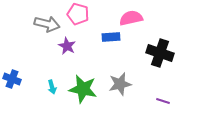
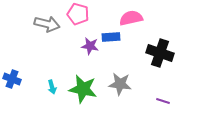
purple star: moved 23 px right; rotated 18 degrees counterclockwise
gray star: rotated 20 degrees clockwise
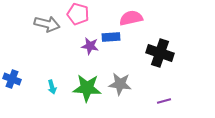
green star: moved 4 px right, 1 px up; rotated 8 degrees counterclockwise
purple line: moved 1 px right; rotated 32 degrees counterclockwise
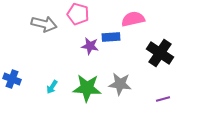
pink semicircle: moved 2 px right, 1 px down
gray arrow: moved 3 px left
black cross: rotated 16 degrees clockwise
cyan arrow: rotated 48 degrees clockwise
purple line: moved 1 px left, 2 px up
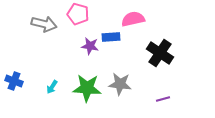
blue cross: moved 2 px right, 2 px down
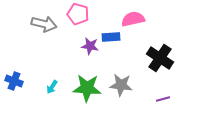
black cross: moved 5 px down
gray star: moved 1 px right, 1 px down
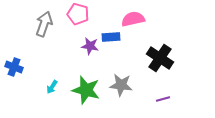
gray arrow: rotated 85 degrees counterclockwise
blue cross: moved 14 px up
green star: moved 1 px left, 2 px down; rotated 12 degrees clockwise
